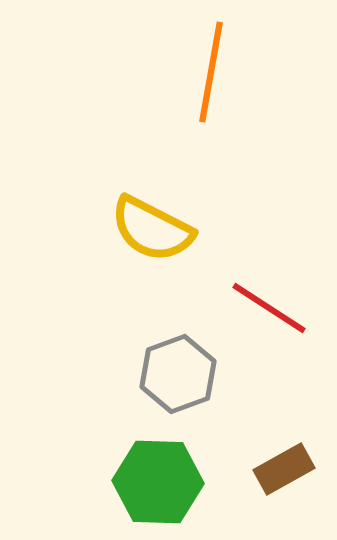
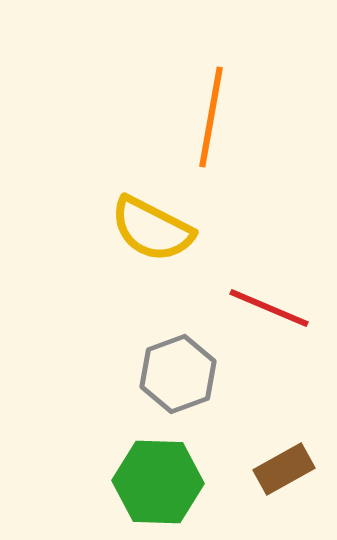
orange line: moved 45 px down
red line: rotated 10 degrees counterclockwise
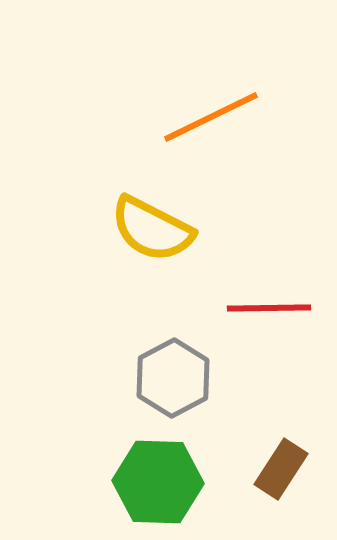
orange line: rotated 54 degrees clockwise
red line: rotated 24 degrees counterclockwise
gray hexagon: moved 5 px left, 4 px down; rotated 8 degrees counterclockwise
brown rectangle: moved 3 px left; rotated 28 degrees counterclockwise
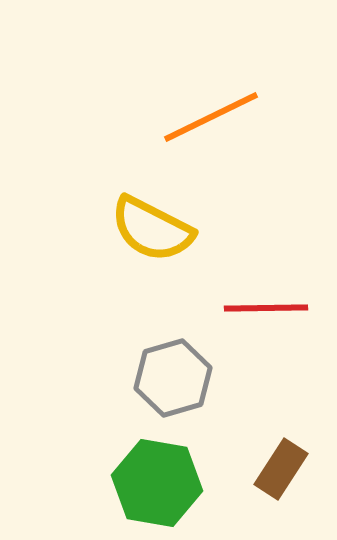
red line: moved 3 px left
gray hexagon: rotated 12 degrees clockwise
green hexagon: moved 1 px left, 1 px down; rotated 8 degrees clockwise
